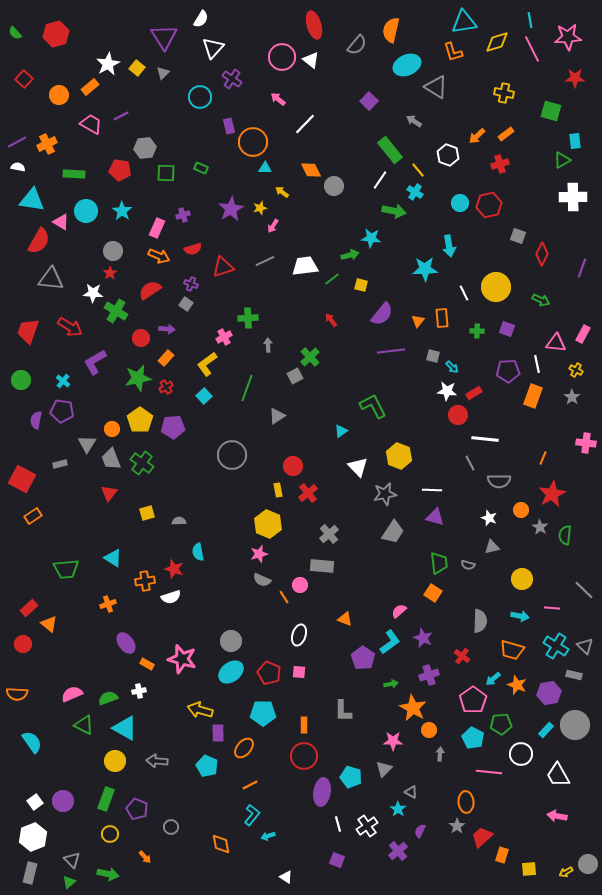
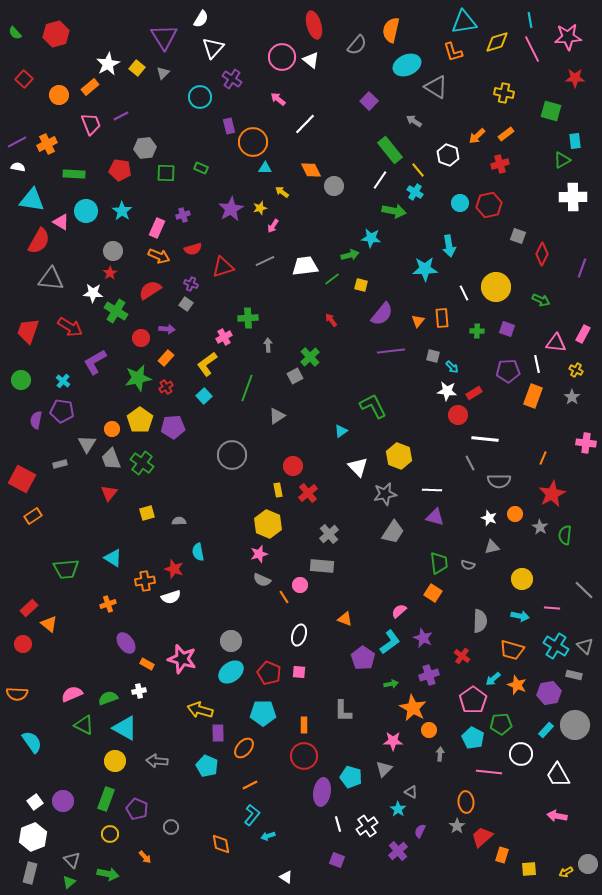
pink trapezoid at (91, 124): rotated 40 degrees clockwise
orange circle at (521, 510): moved 6 px left, 4 px down
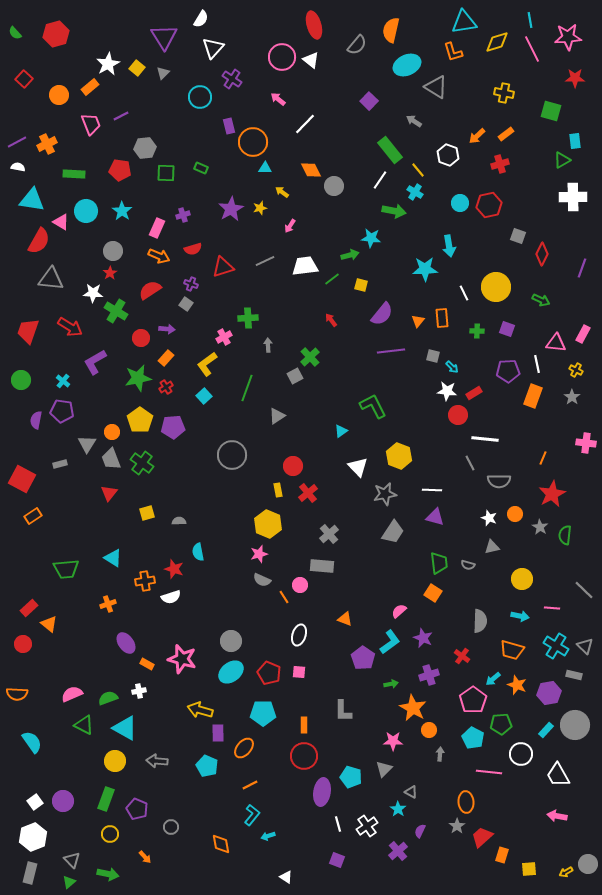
pink arrow at (273, 226): moved 17 px right
orange circle at (112, 429): moved 3 px down
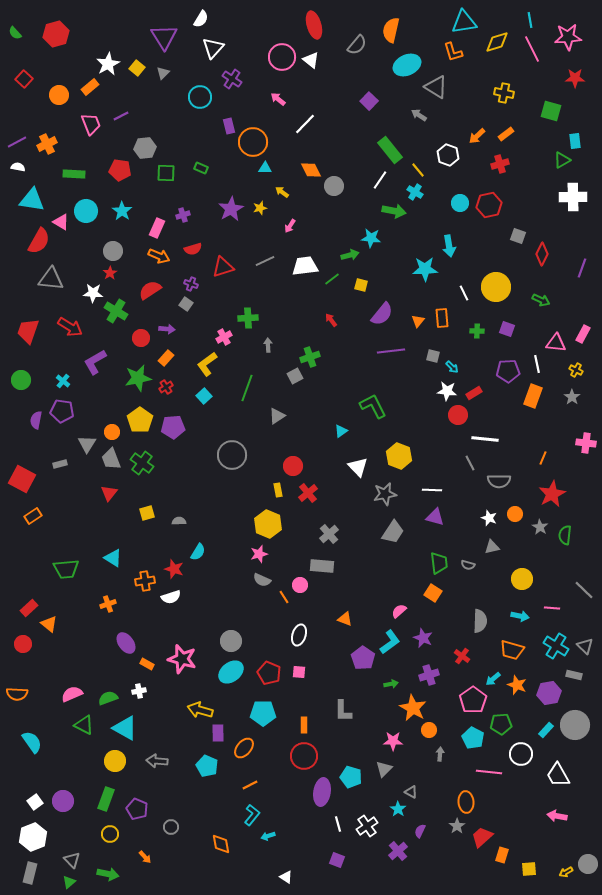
gray arrow at (414, 121): moved 5 px right, 6 px up
green cross at (310, 357): rotated 24 degrees clockwise
cyan semicircle at (198, 552): rotated 138 degrees counterclockwise
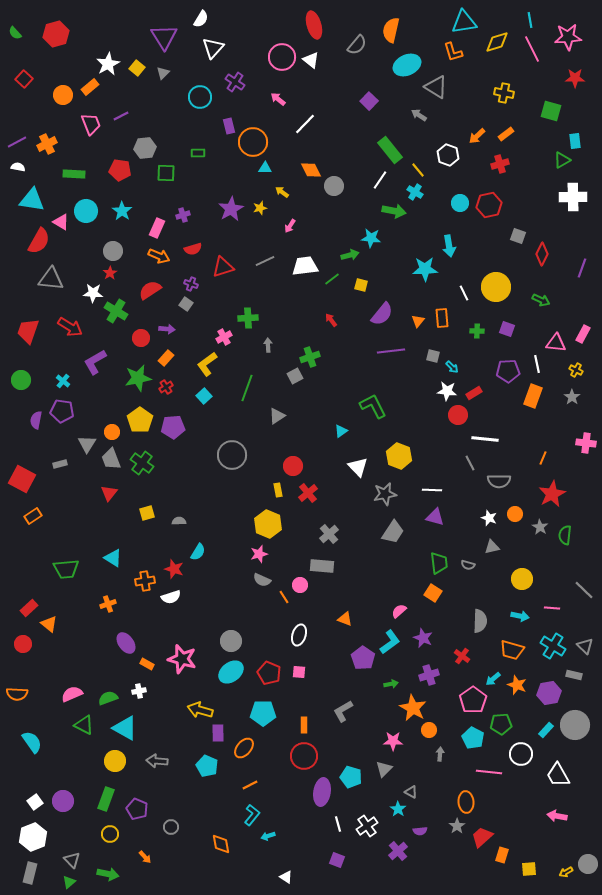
purple cross at (232, 79): moved 3 px right, 3 px down
orange circle at (59, 95): moved 4 px right
green rectangle at (201, 168): moved 3 px left, 15 px up; rotated 24 degrees counterclockwise
cyan cross at (556, 646): moved 3 px left
gray L-shape at (343, 711): rotated 60 degrees clockwise
purple semicircle at (420, 831): rotated 120 degrees counterclockwise
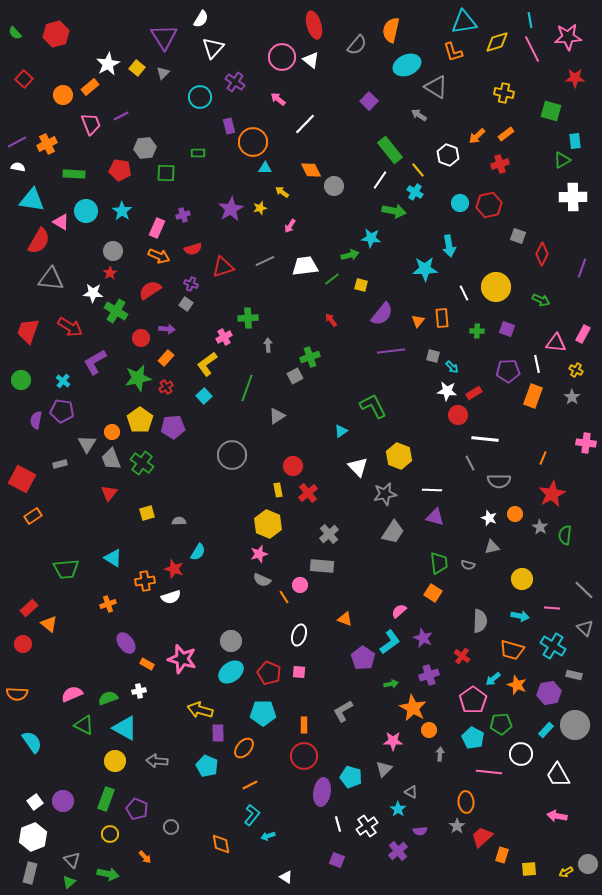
gray triangle at (585, 646): moved 18 px up
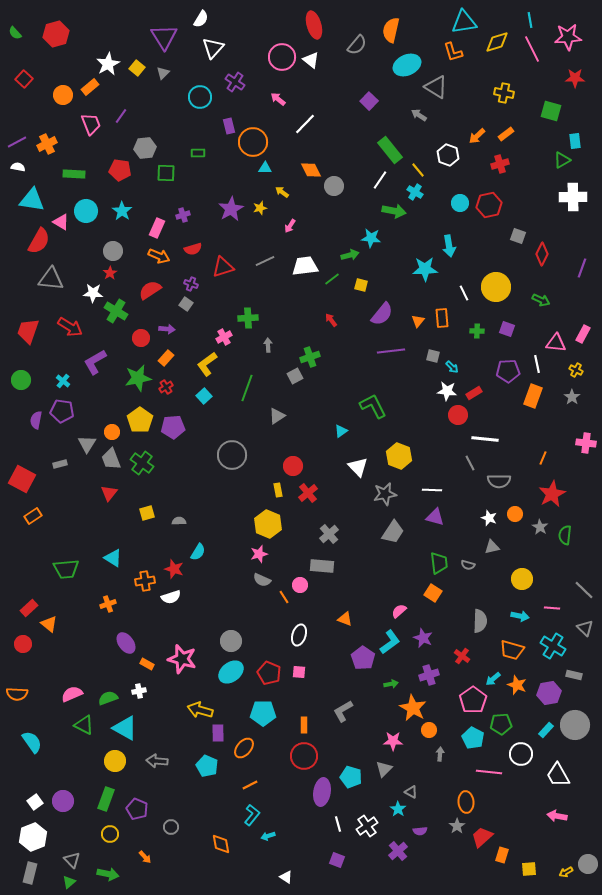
purple line at (121, 116): rotated 28 degrees counterclockwise
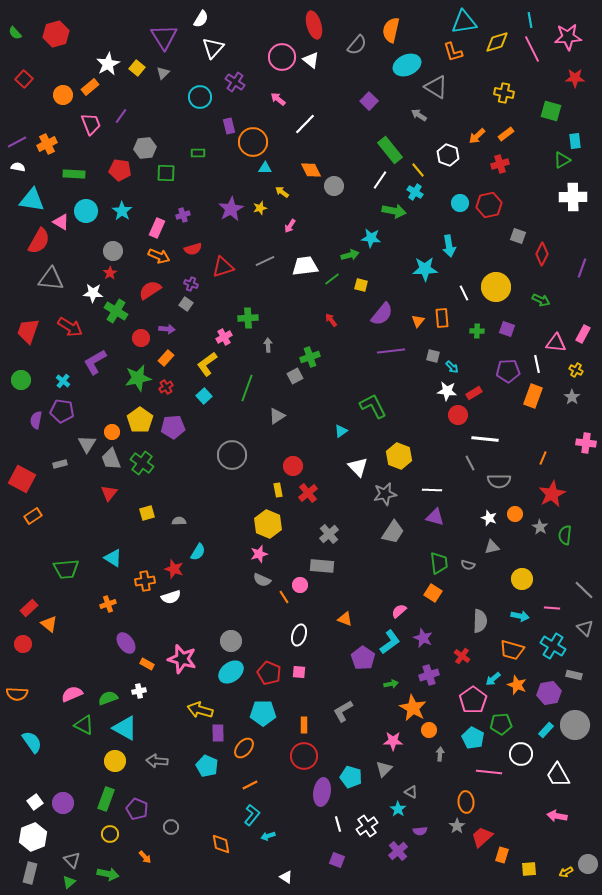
purple circle at (63, 801): moved 2 px down
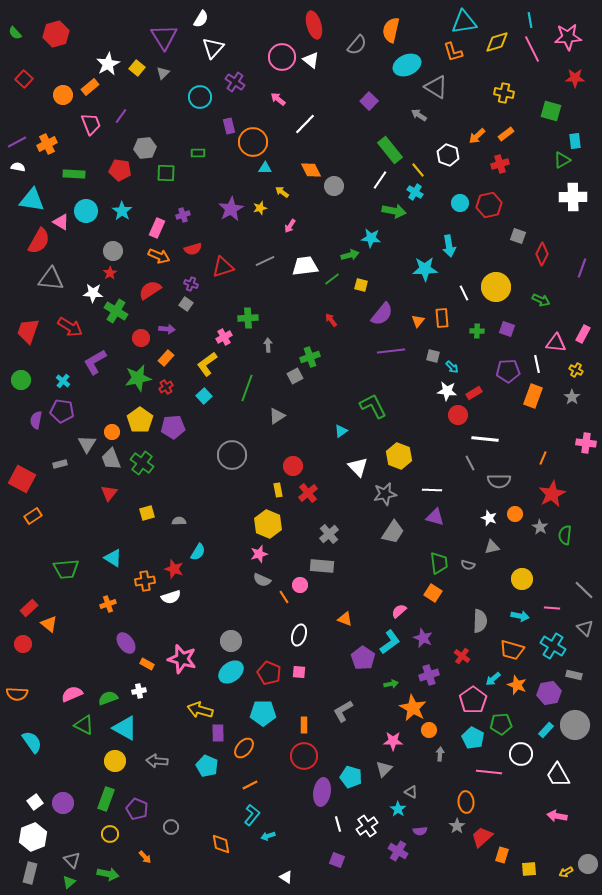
purple cross at (398, 851): rotated 18 degrees counterclockwise
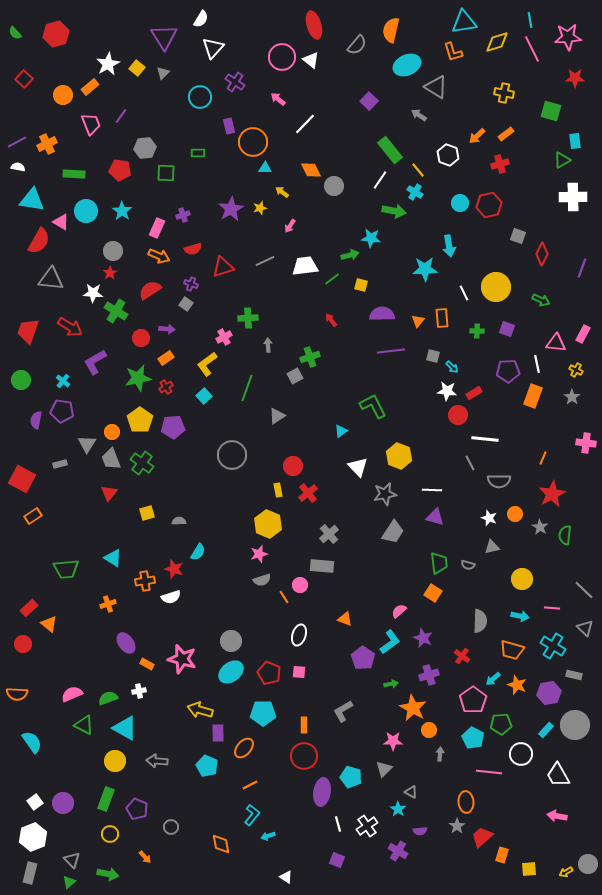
purple semicircle at (382, 314): rotated 130 degrees counterclockwise
orange rectangle at (166, 358): rotated 14 degrees clockwise
gray semicircle at (262, 580): rotated 42 degrees counterclockwise
